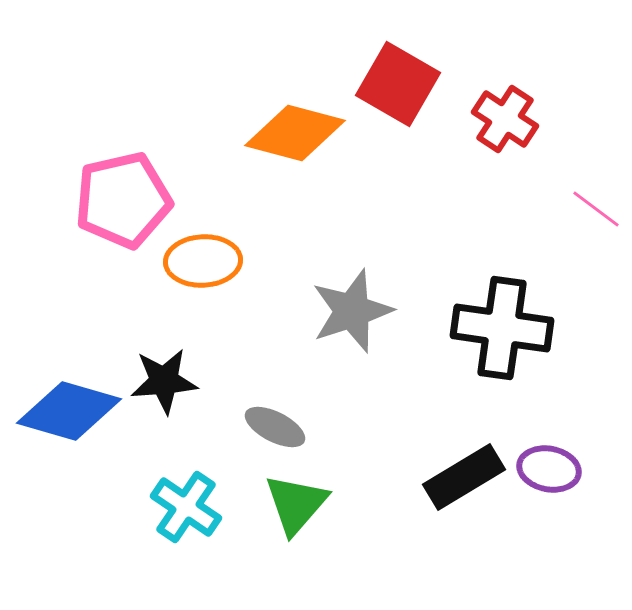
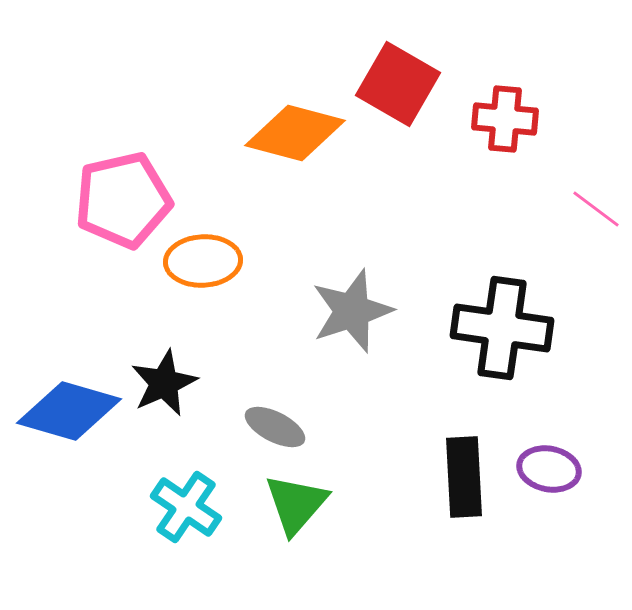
red cross: rotated 28 degrees counterclockwise
black star: moved 2 px down; rotated 20 degrees counterclockwise
black rectangle: rotated 62 degrees counterclockwise
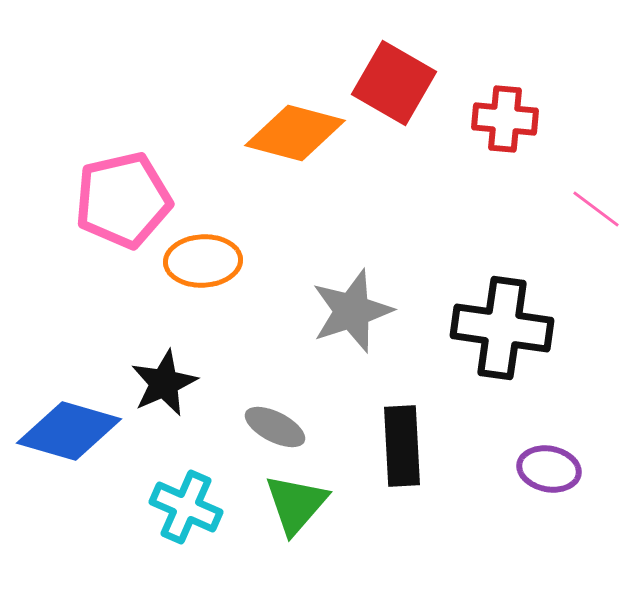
red square: moved 4 px left, 1 px up
blue diamond: moved 20 px down
black rectangle: moved 62 px left, 31 px up
cyan cross: rotated 10 degrees counterclockwise
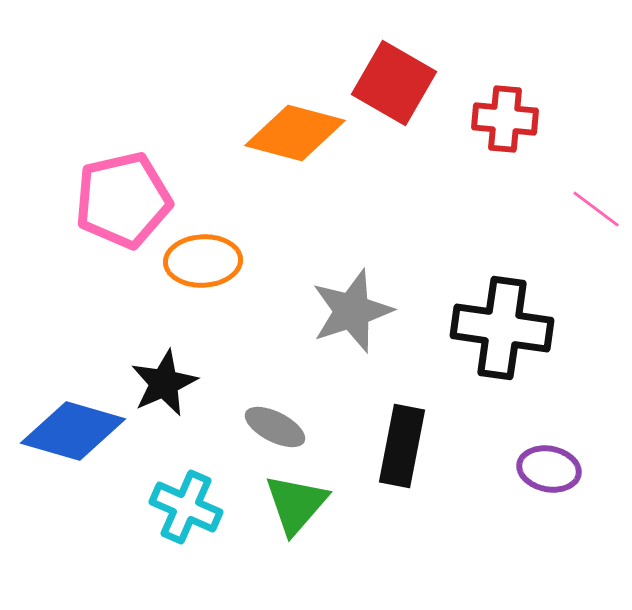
blue diamond: moved 4 px right
black rectangle: rotated 14 degrees clockwise
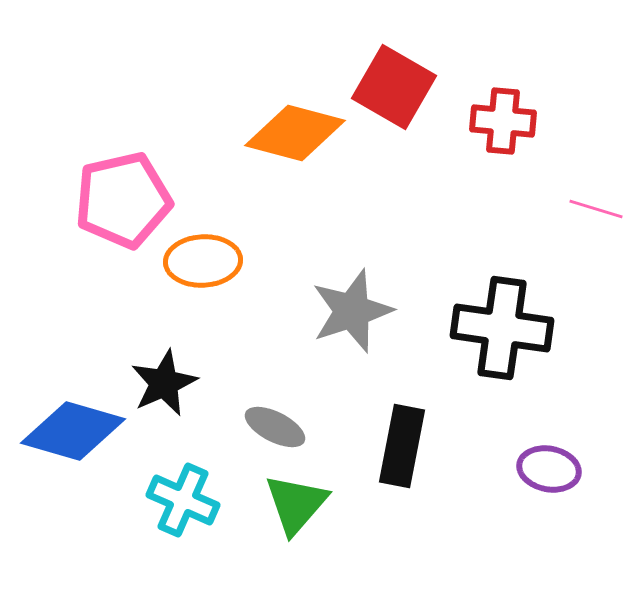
red square: moved 4 px down
red cross: moved 2 px left, 2 px down
pink line: rotated 20 degrees counterclockwise
cyan cross: moved 3 px left, 7 px up
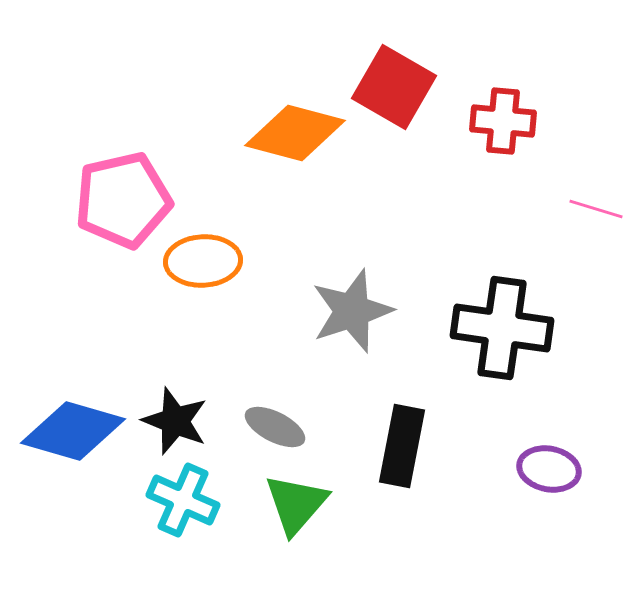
black star: moved 11 px right, 38 px down; rotated 26 degrees counterclockwise
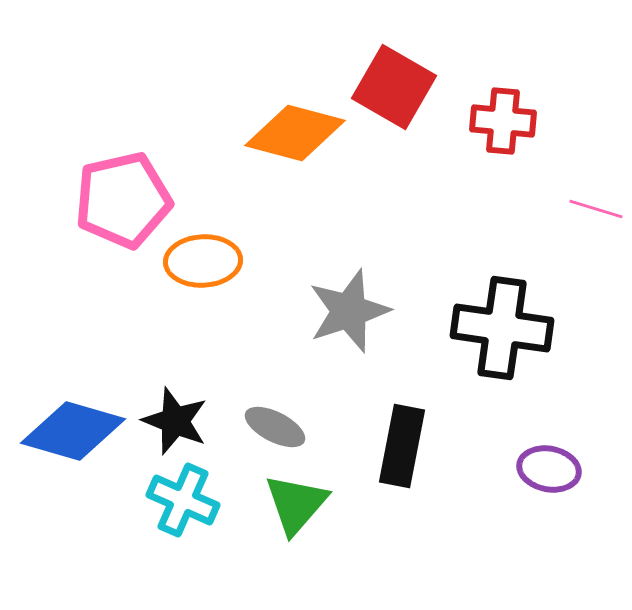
gray star: moved 3 px left
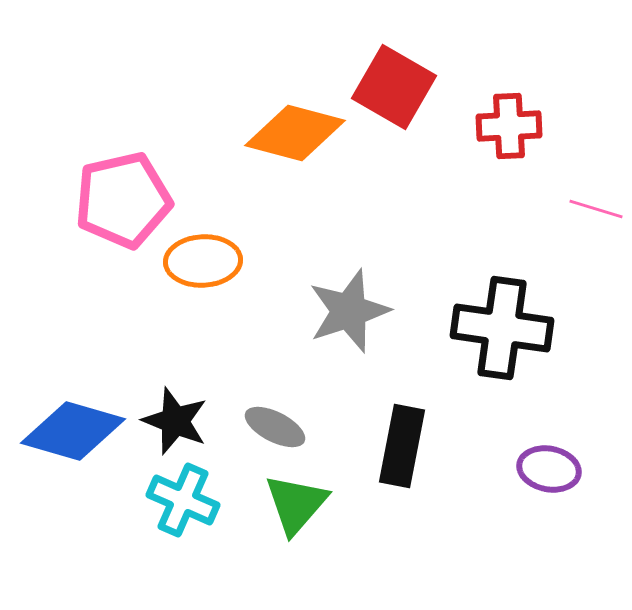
red cross: moved 6 px right, 5 px down; rotated 8 degrees counterclockwise
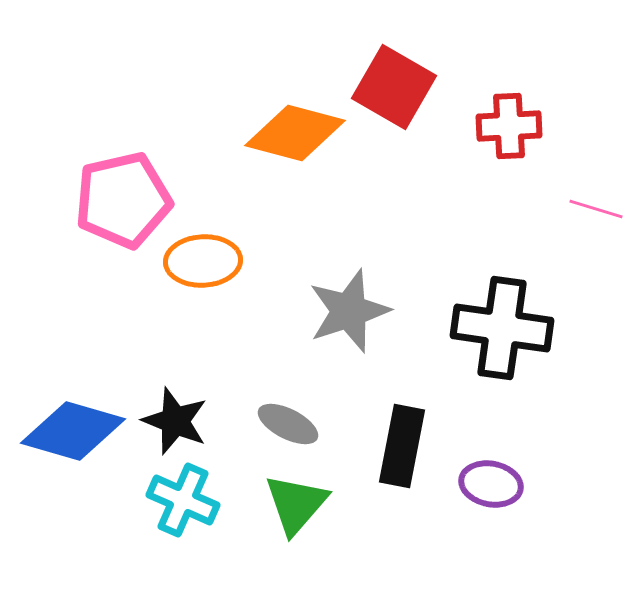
gray ellipse: moved 13 px right, 3 px up
purple ellipse: moved 58 px left, 15 px down
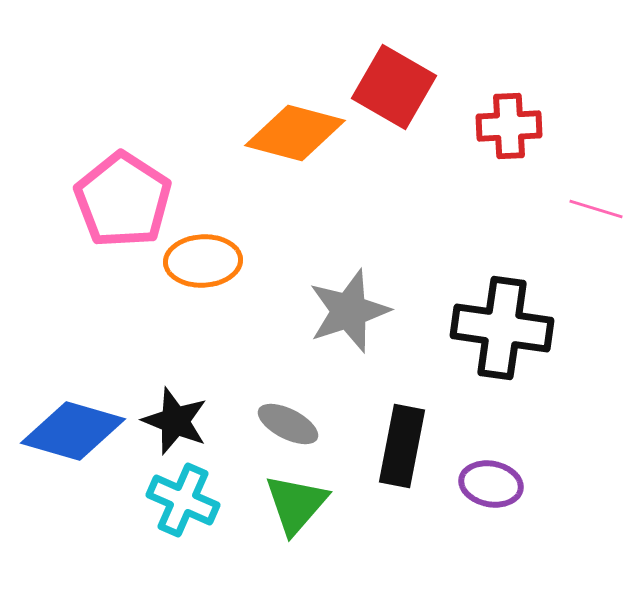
pink pentagon: rotated 26 degrees counterclockwise
